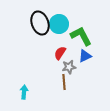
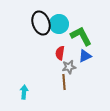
black ellipse: moved 1 px right
red semicircle: rotated 24 degrees counterclockwise
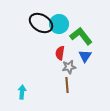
black ellipse: rotated 40 degrees counterclockwise
green L-shape: rotated 10 degrees counterclockwise
blue triangle: rotated 32 degrees counterclockwise
brown line: moved 3 px right, 3 px down
cyan arrow: moved 2 px left
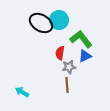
cyan circle: moved 4 px up
green L-shape: moved 3 px down
blue triangle: rotated 32 degrees clockwise
cyan arrow: rotated 64 degrees counterclockwise
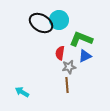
green L-shape: rotated 30 degrees counterclockwise
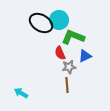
green L-shape: moved 8 px left, 2 px up
red semicircle: rotated 32 degrees counterclockwise
cyan arrow: moved 1 px left, 1 px down
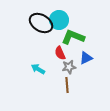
blue triangle: moved 1 px right, 2 px down
cyan arrow: moved 17 px right, 24 px up
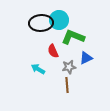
black ellipse: rotated 35 degrees counterclockwise
red semicircle: moved 7 px left, 2 px up
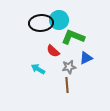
red semicircle: rotated 24 degrees counterclockwise
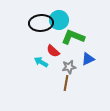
blue triangle: moved 2 px right, 1 px down
cyan arrow: moved 3 px right, 7 px up
brown line: moved 1 px left, 2 px up; rotated 14 degrees clockwise
